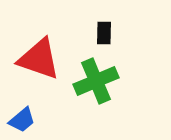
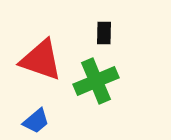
red triangle: moved 2 px right, 1 px down
blue trapezoid: moved 14 px right, 1 px down
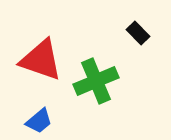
black rectangle: moved 34 px right; rotated 45 degrees counterclockwise
blue trapezoid: moved 3 px right
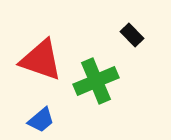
black rectangle: moved 6 px left, 2 px down
blue trapezoid: moved 2 px right, 1 px up
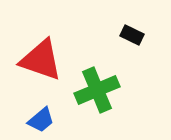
black rectangle: rotated 20 degrees counterclockwise
green cross: moved 1 px right, 9 px down
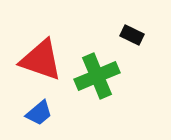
green cross: moved 14 px up
blue trapezoid: moved 2 px left, 7 px up
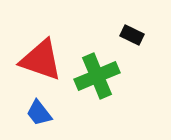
blue trapezoid: rotated 92 degrees clockwise
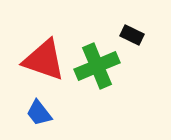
red triangle: moved 3 px right
green cross: moved 10 px up
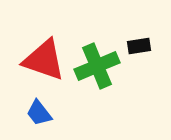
black rectangle: moved 7 px right, 11 px down; rotated 35 degrees counterclockwise
